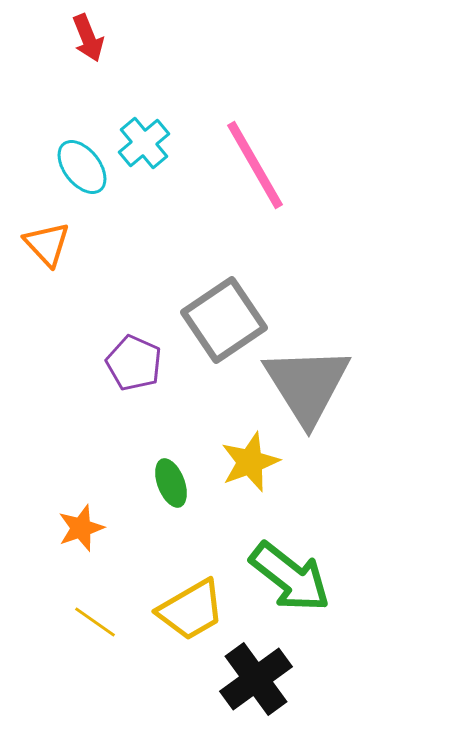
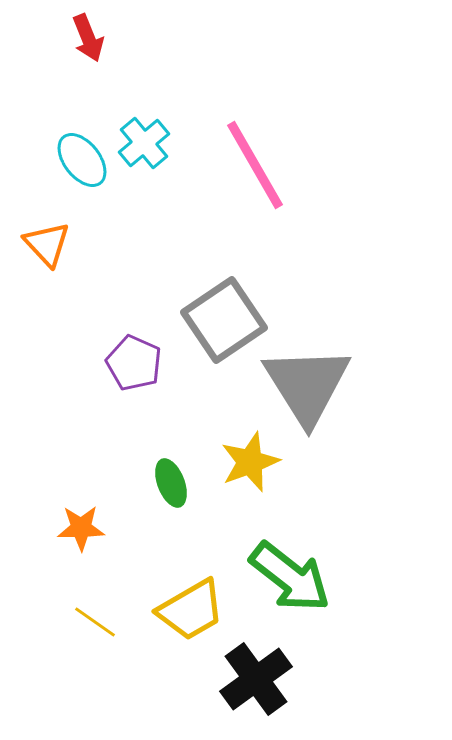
cyan ellipse: moved 7 px up
orange star: rotated 18 degrees clockwise
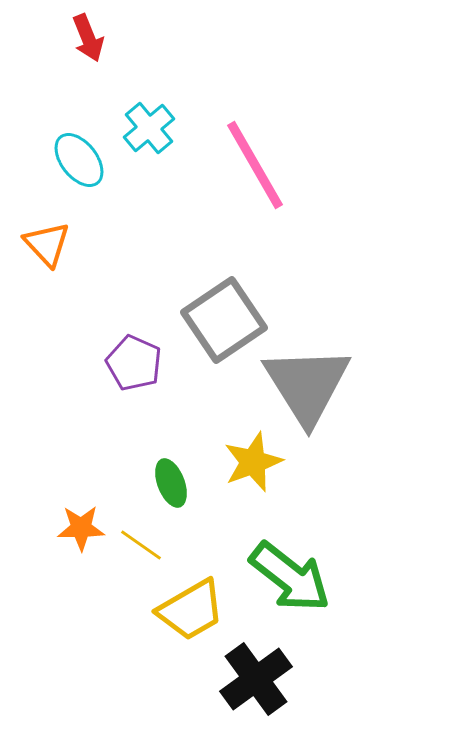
cyan cross: moved 5 px right, 15 px up
cyan ellipse: moved 3 px left
yellow star: moved 3 px right
yellow line: moved 46 px right, 77 px up
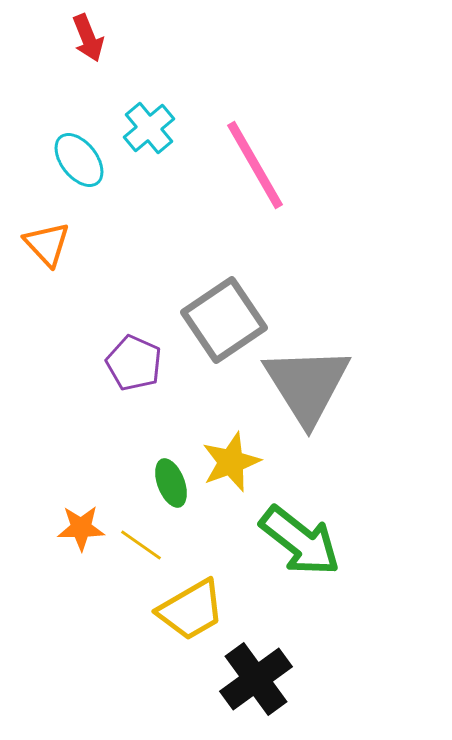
yellow star: moved 22 px left
green arrow: moved 10 px right, 36 px up
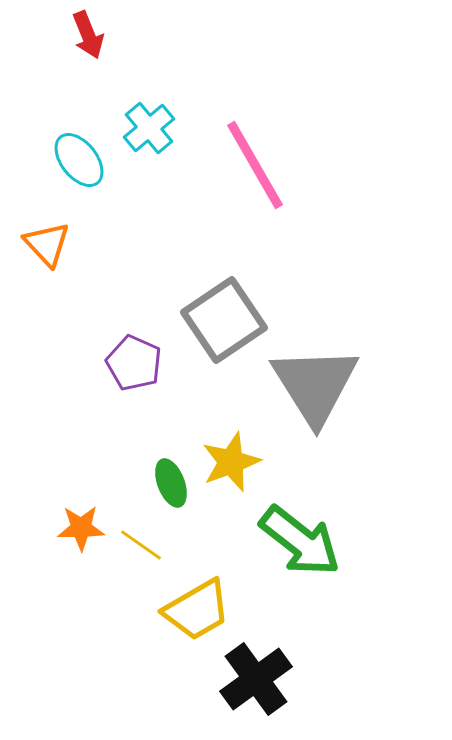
red arrow: moved 3 px up
gray triangle: moved 8 px right
yellow trapezoid: moved 6 px right
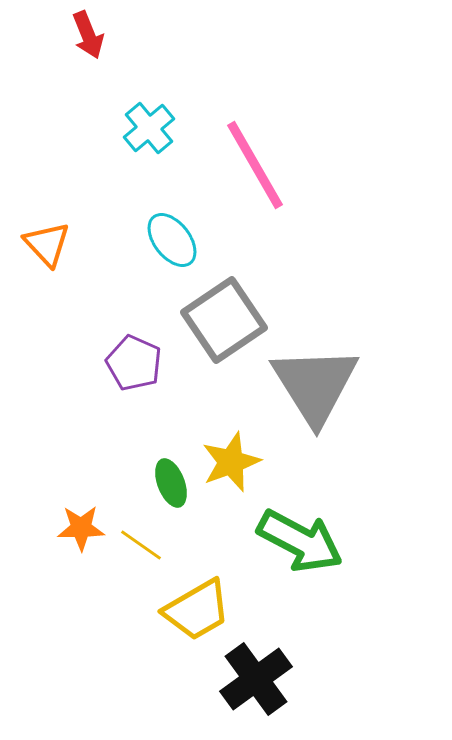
cyan ellipse: moved 93 px right, 80 px down
green arrow: rotated 10 degrees counterclockwise
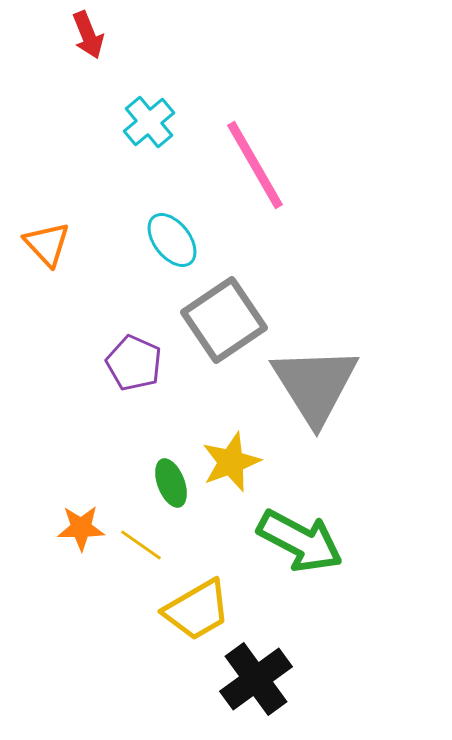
cyan cross: moved 6 px up
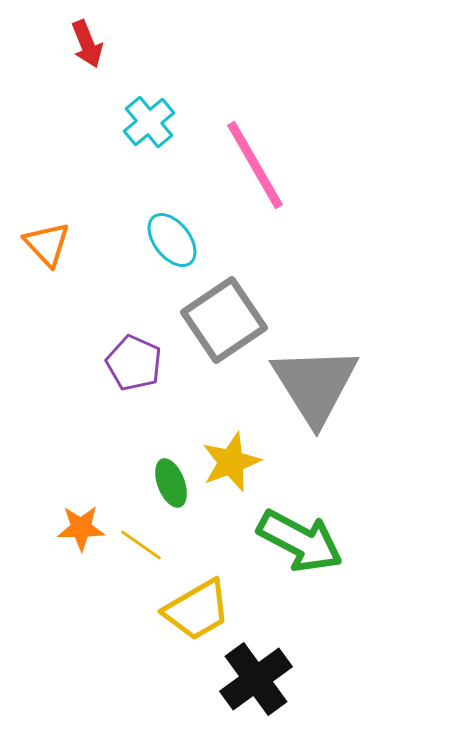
red arrow: moved 1 px left, 9 px down
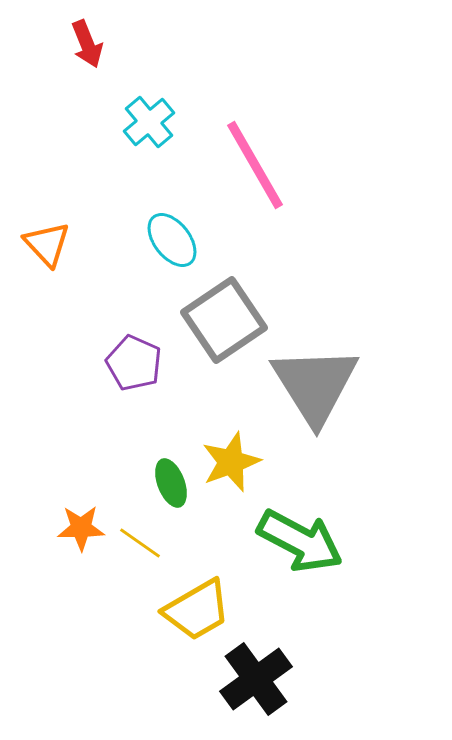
yellow line: moved 1 px left, 2 px up
